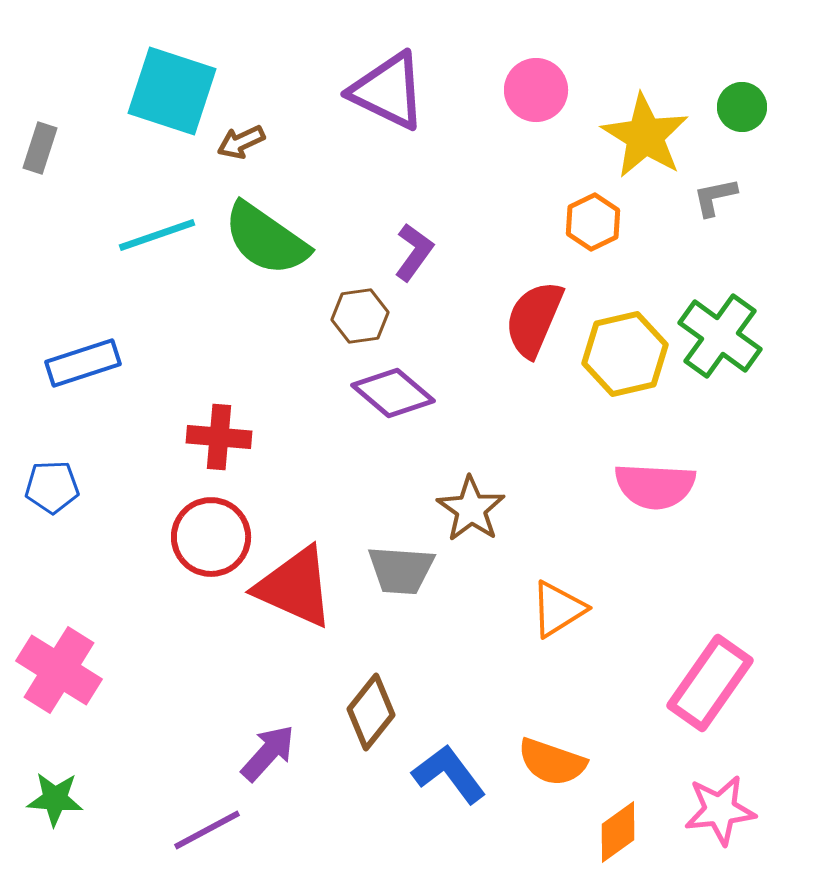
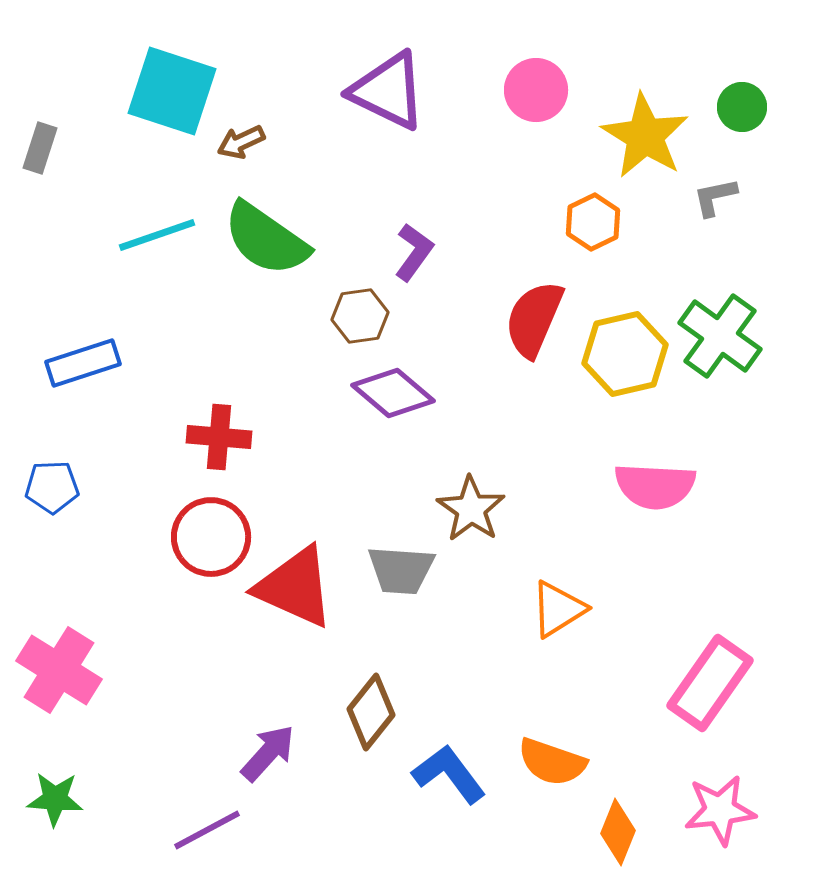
orange diamond: rotated 32 degrees counterclockwise
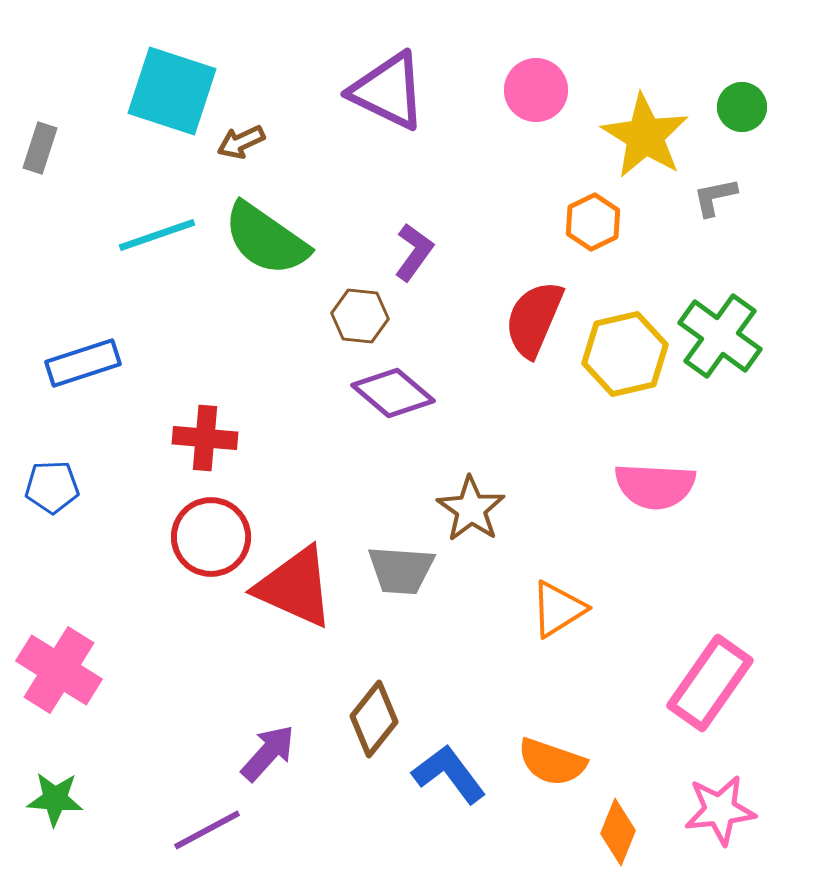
brown hexagon: rotated 14 degrees clockwise
red cross: moved 14 px left, 1 px down
brown diamond: moved 3 px right, 7 px down
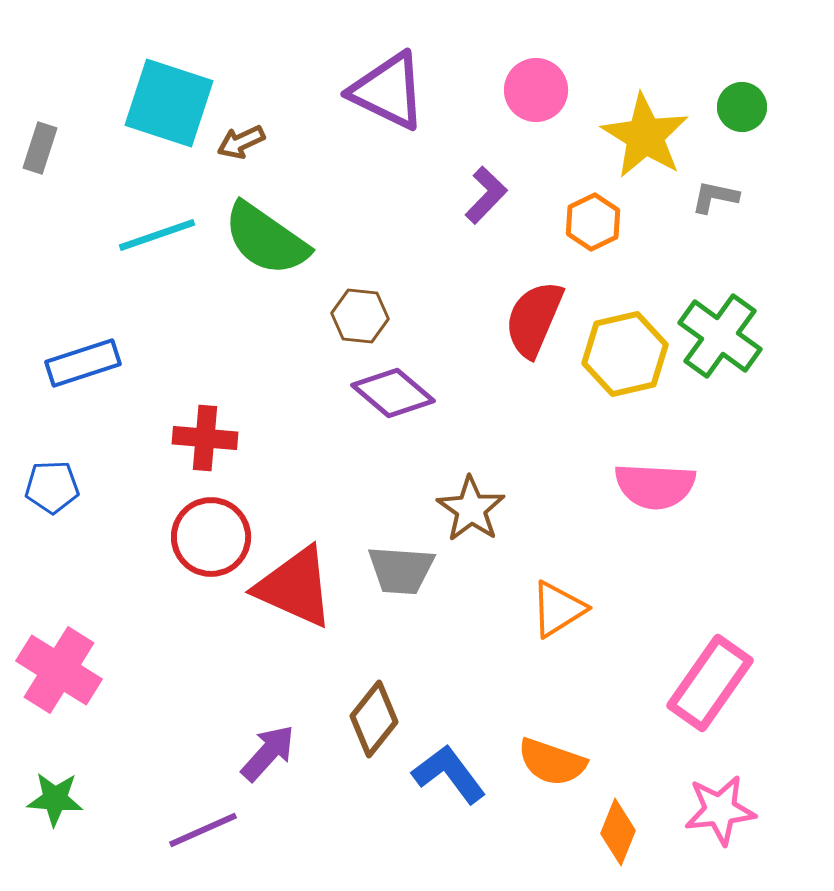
cyan square: moved 3 px left, 12 px down
gray L-shape: rotated 24 degrees clockwise
purple L-shape: moved 72 px right, 57 px up; rotated 8 degrees clockwise
purple line: moved 4 px left; rotated 4 degrees clockwise
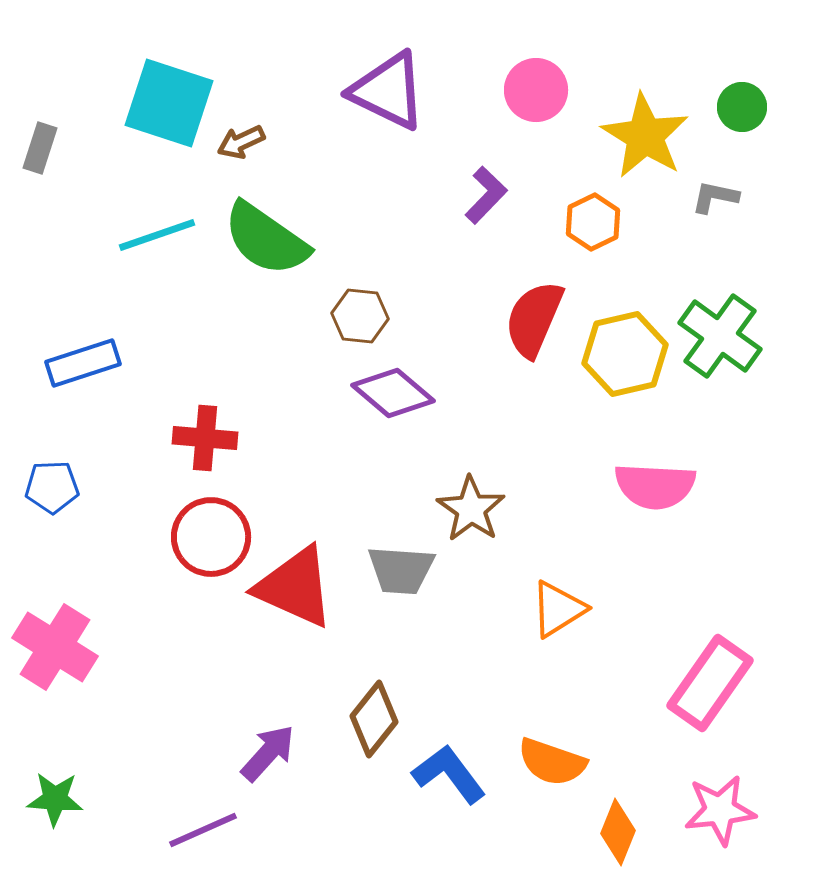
pink cross: moved 4 px left, 23 px up
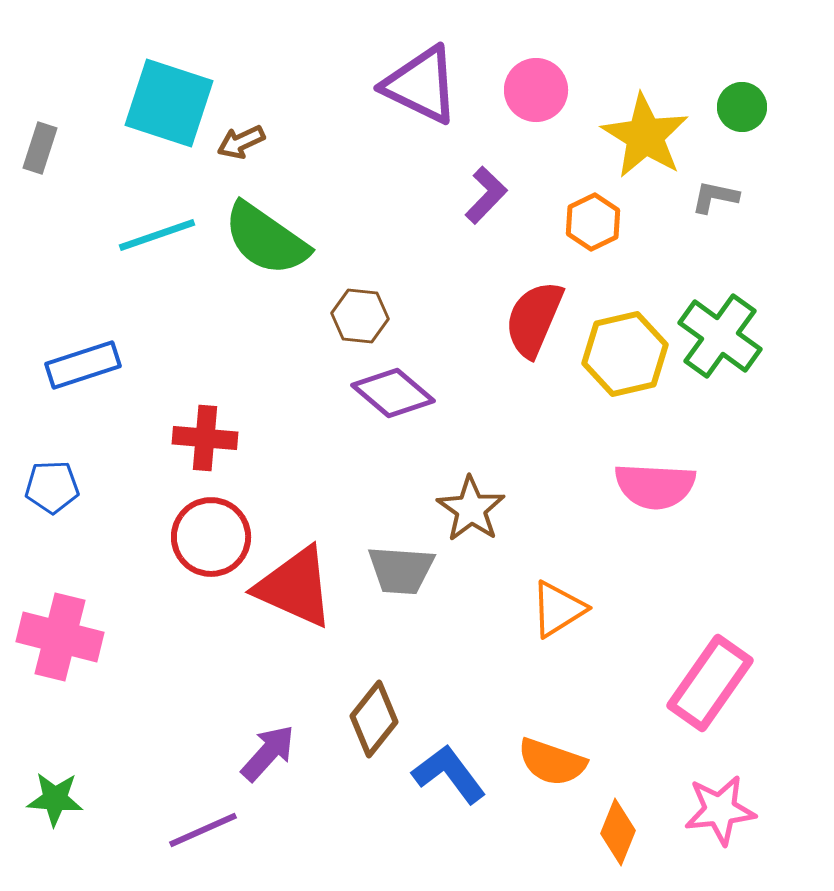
purple triangle: moved 33 px right, 6 px up
blue rectangle: moved 2 px down
pink cross: moved 5 px right, 10 px up; rotated 18 degrees counterclockwise
